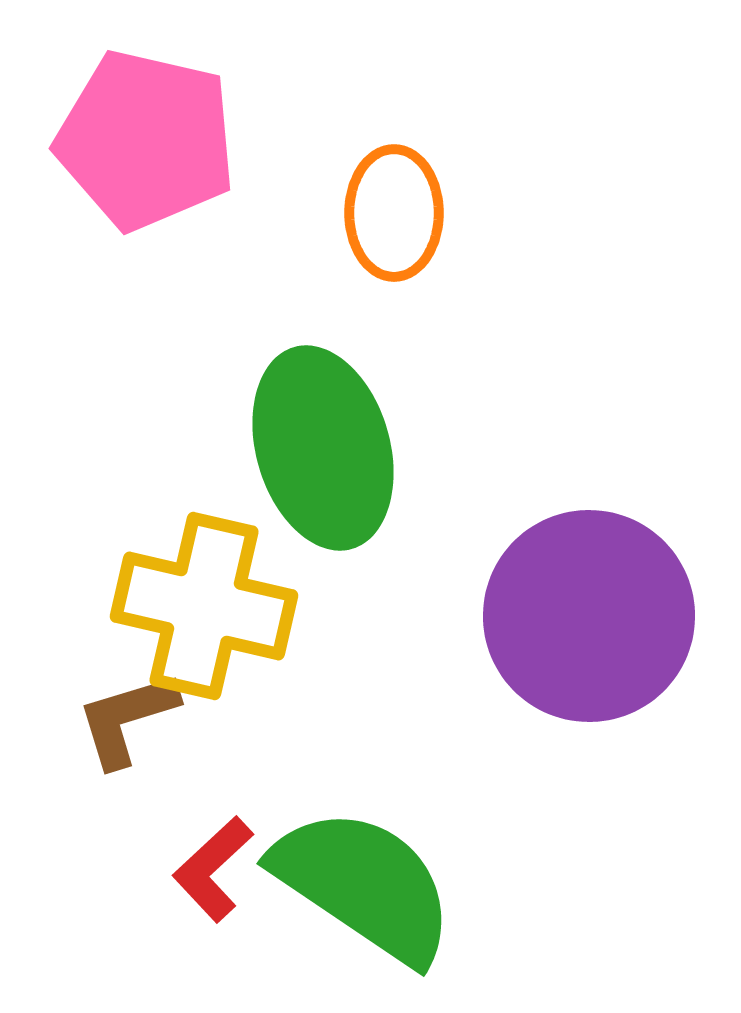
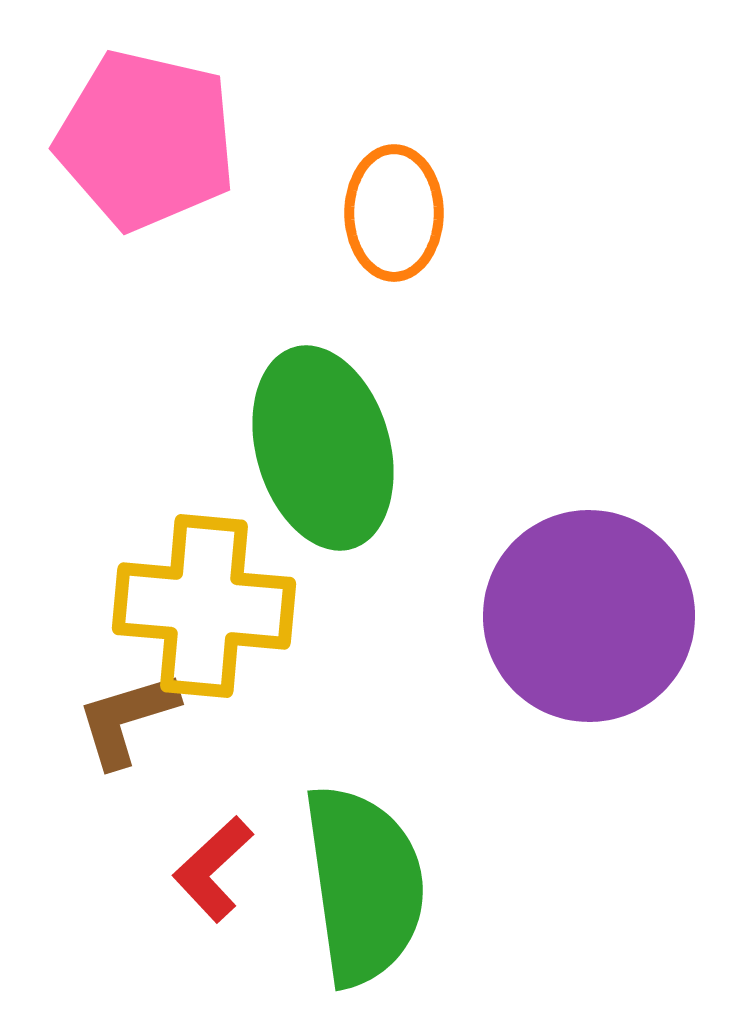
yellow cross: rotated 8 degrees counterclockwise
green semicircle: rotated 48 degrees clockwise
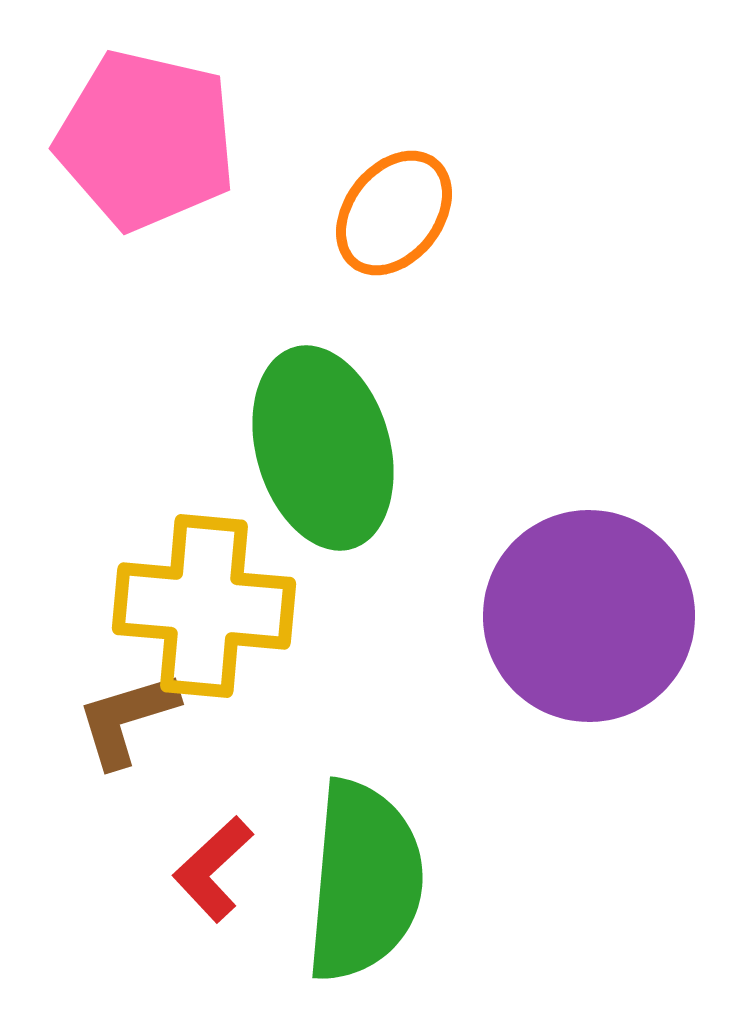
orange ellipse: rotated 38 degrees clockwise
green semicircle: moved 4 px up; rotated 13 degrees clockwise
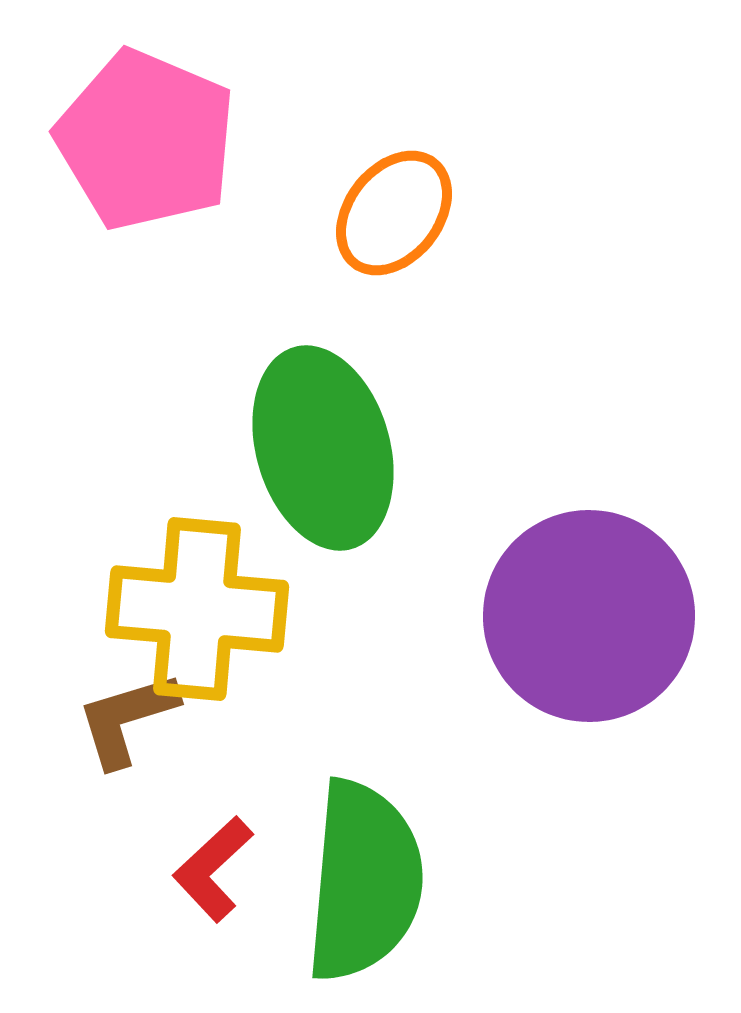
pink pentagon: rotated 10 degrees clockwise
yellow cross: moved 7 px left, 3 px down
